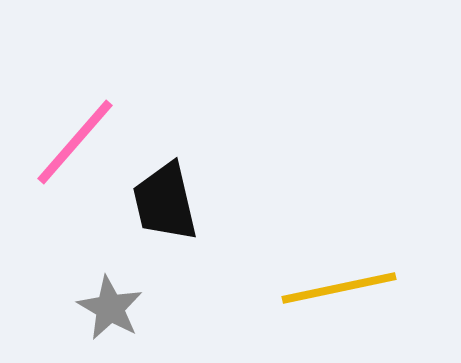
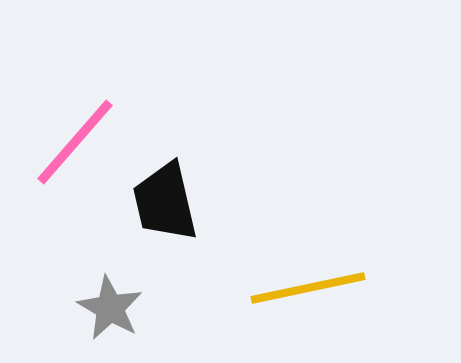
yellow line: moved 31 px left
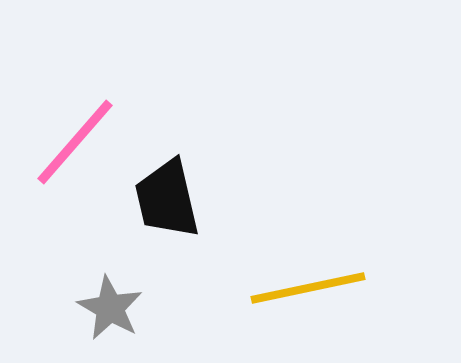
black trapezoid: moved 2 px right, 3 px up
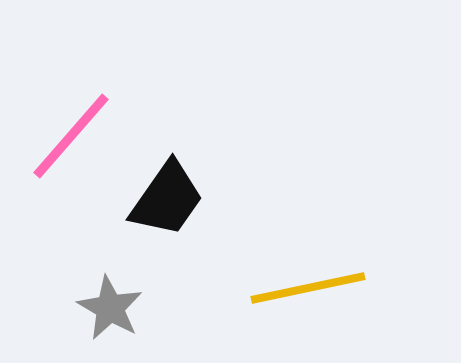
pink line: moved 4 px left, 6 px up
black trapezoid: rotated 132 degrees counterclockwise
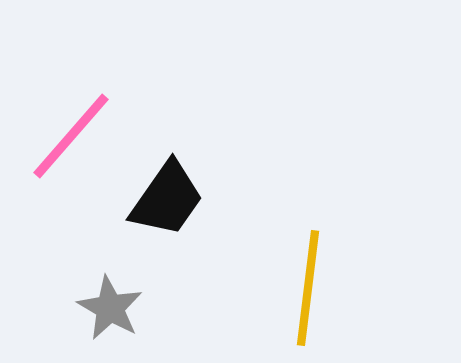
yellow line: rotated 71 degrees counterclockwise
